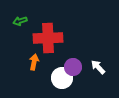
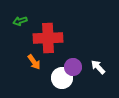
orange arrow: rotated 133 degrees clockwise
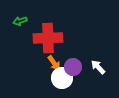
orange arrow: moved 20 px right, 1 px down
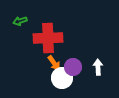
white arrow: rotated 42 degrees clockwise
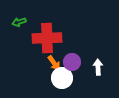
green arrow: moved 1 px left, 1 px down
red cross: moved 1 px left
purple circle: moved 1 px left, 5 px up
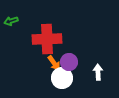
green arrow: moved 8 px left, 1 px up
red cross: moved 1 px down
purple circle: moved 3 px left
white arrow: moved 5 px down
